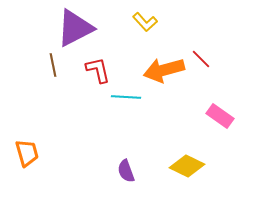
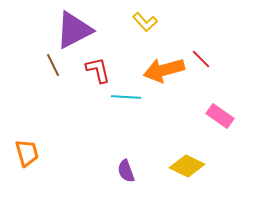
purple triangle: moved 1 px left, 2 px down
brown line: rotated 15 degrees counterclockwise
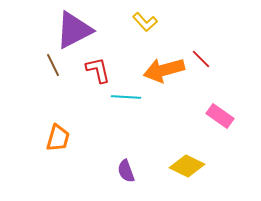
orange trapezoid: moved 31 px right, 15 px up; rotated 32 degrees clockwise
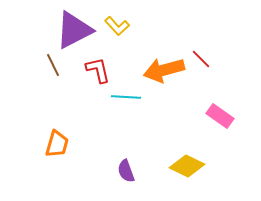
yellow L-shape: moved 28 px left, 4 px down
orange trapezoid: moved 1 px left, 6 px down
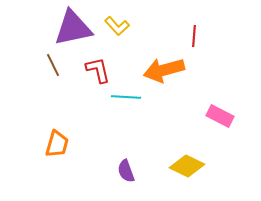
purple triangle: moved 1 px left, 2 px up; rotated 15 degrees clockwise
red line: moved 7 px left, 23 px up; rotated 50 degrees clockwise
pink rectangle: rotated 8 degrees counterclockwise
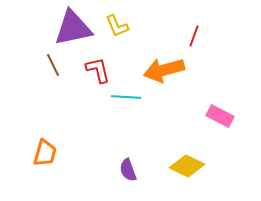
yellow L-shape: rotated 20 degrees clockwise
red line: rotated 15 degrees clockwise
orange trapezoid: moved 12 px left, 9 px down
purple semicircle: moved 2 px right, 1 px up
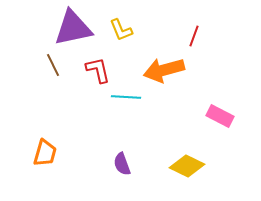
yellow L-shape: moved 4 px right, 4 px down
purple semicircle: moved 6 px left, 6 px up
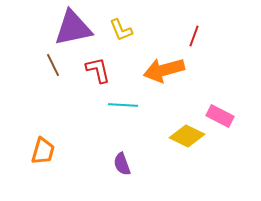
cyan line: moved 3 px left, 8 px down
orange trapezoid: moved 2 px left, 2 px up
yellow diamond: moved 30 px up
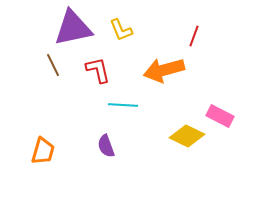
purple semicircle: moved 16 px left, 18 px up
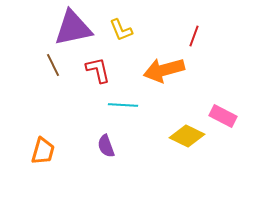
pink rectangle: moved 3 px right
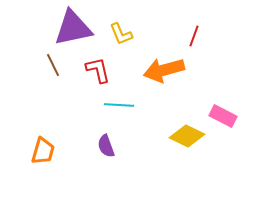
yellow L-shape: moved 4 px down
cyan line: moved 4 px left
